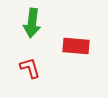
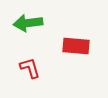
green arrow: moved 4 px left; rotated 76 degrees clockwise
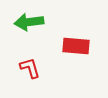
green arrow: moved 1 px right, 1 px up
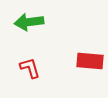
red rectangle: moved 14 px right, 15 px down
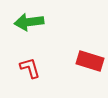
red rectangle: rotated 12 degrees clockwise
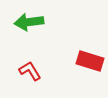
red L-shape: moved 3 px down; rotated 15 degrees counterclockwise
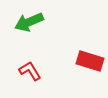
green arrow: rotated 16 degrees counterclockwise
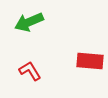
red rectangle: rotated 12 degrees counterclockwise
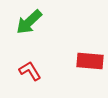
green arrow: rotated 20 degrees counterclockwise
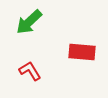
red rectangle: moved 8 px left, 9 px up
